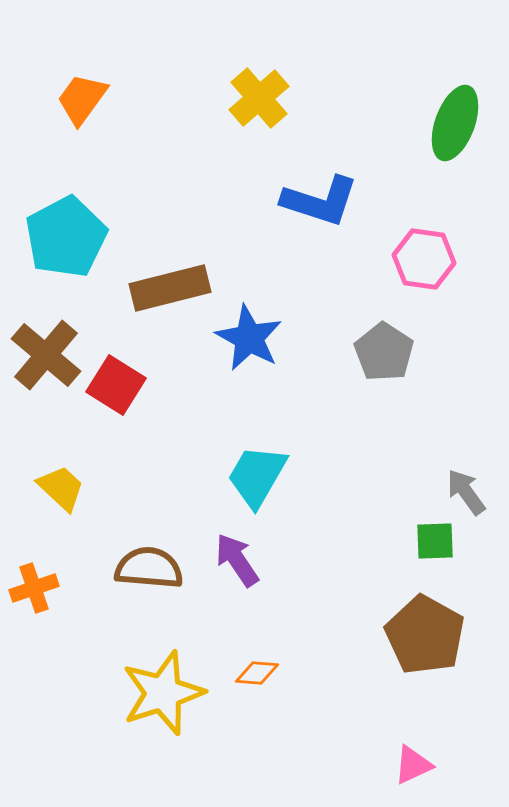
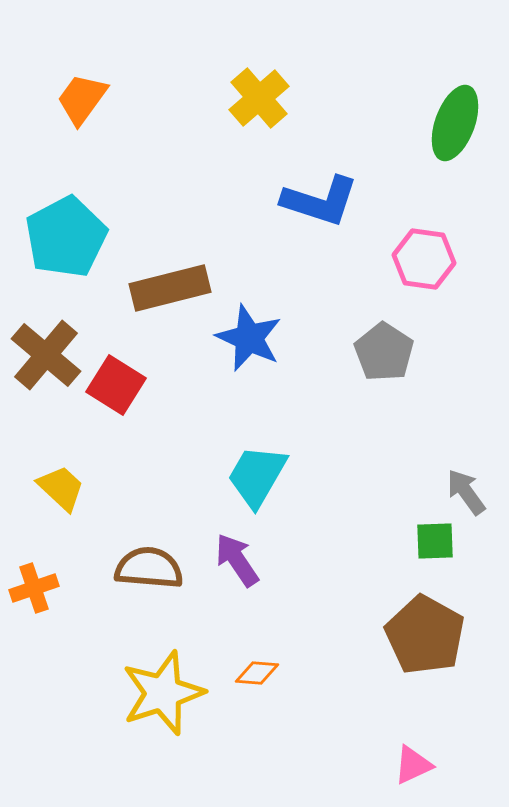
blue star: rotated 4 degrees counterclockwise
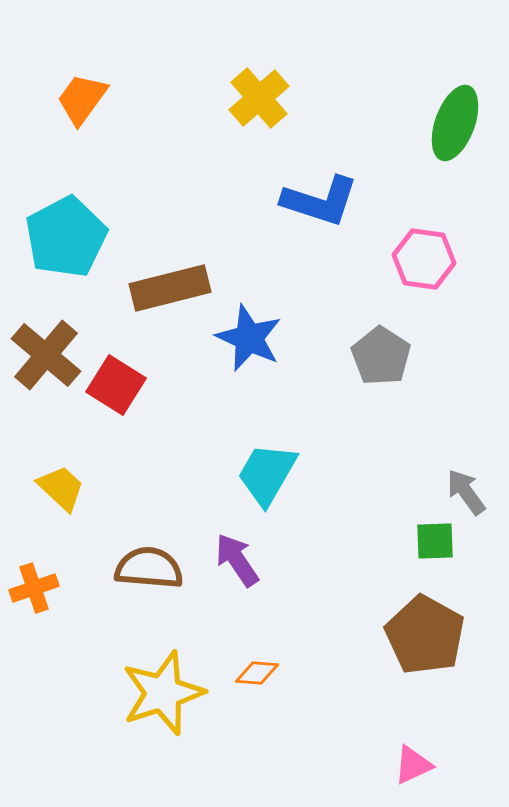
gray pentagon: moved 3 px left, 4 px down
cyan trapezoid: moved 10 px right, 2 px up
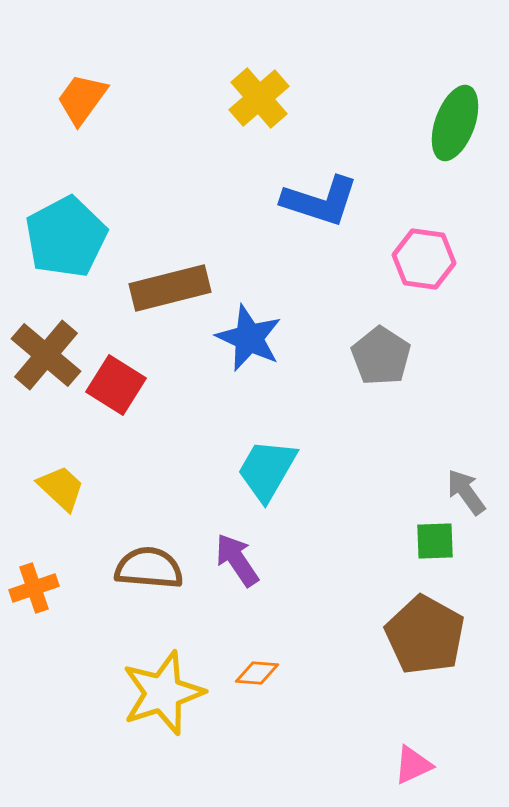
cyan trapezoid: moved 4 px up
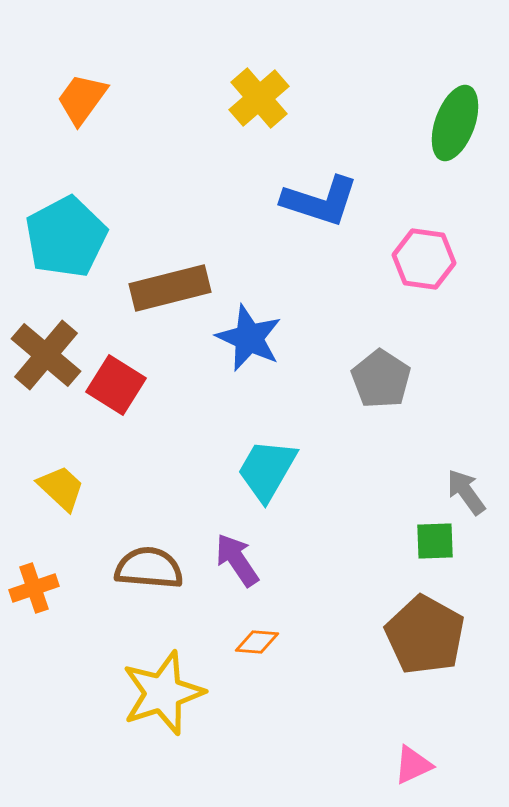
gray pentagon: moved 23 px down
orange diamond: moved 31 px up
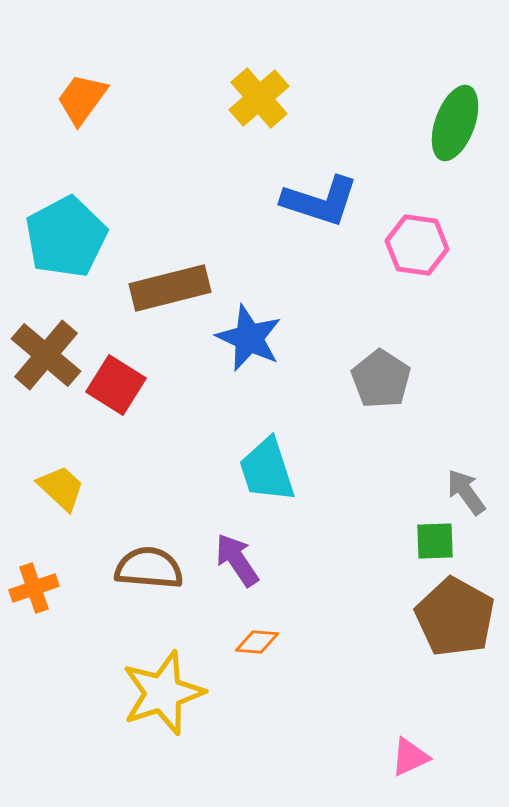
pink hexagon: moved 7 px left, 14 px up
cyan trapezoid: rotated 48 degrees counterclockwise
brown pentagon: moved 30 px right, 18 px up
pink triangle: moved 3 px left, 8 px up
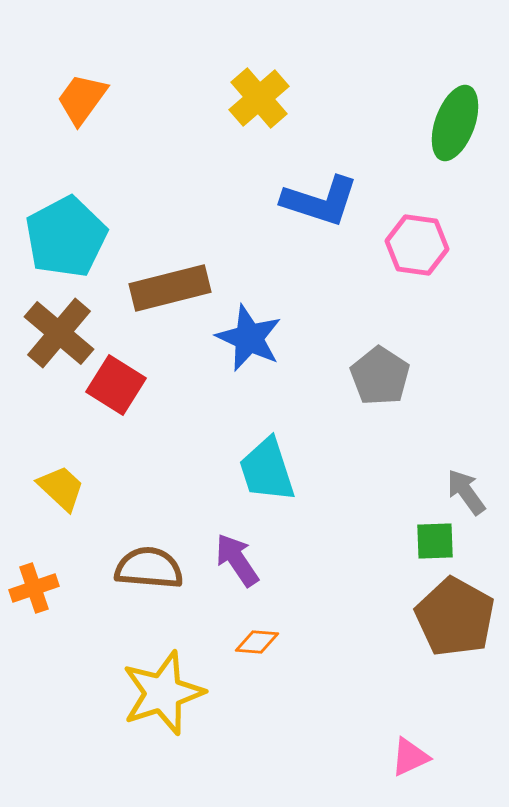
brown cross: moved 13 px right, 22 px up
gray pentagon: moved 1 px left, 3 px up
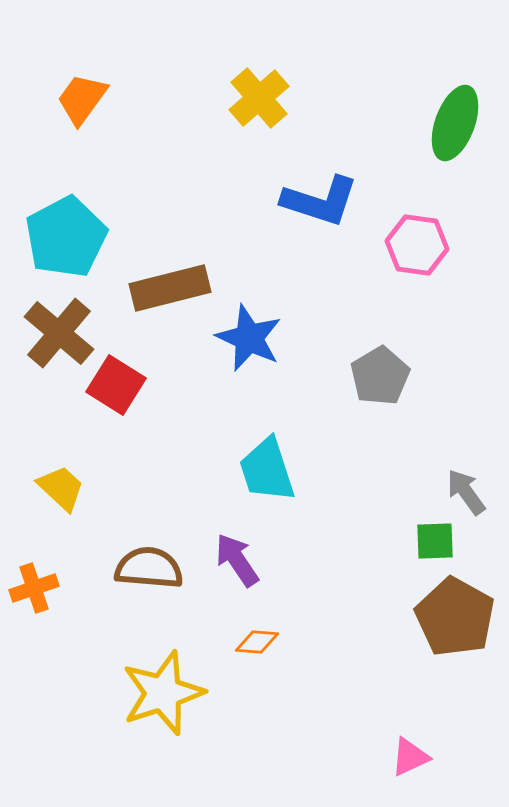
gray pentagon: rotated 8 degrees clockwise
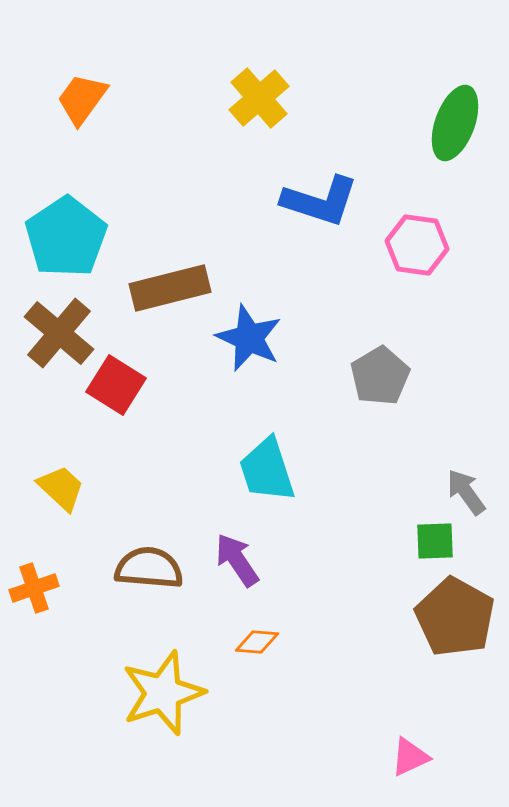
cyan pentagon: rotated 6 degrees counterclockwise
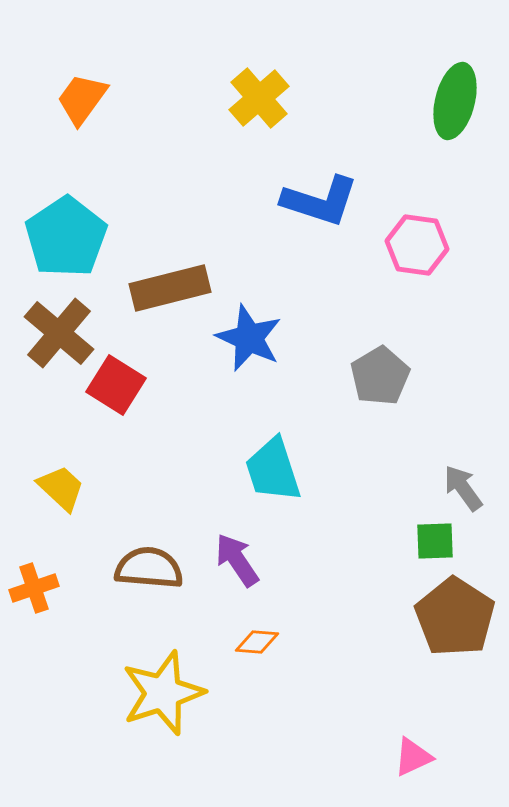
green ellipse: moved 22 px up; rotated 6 degrees counterclockwise
cyan trapezoid: moved 6 px right
gray arrow: moved 3 px left, 4 px up
brown pentagon: rotated 4 degrees clockwise
pink triangle: moved 3 px right
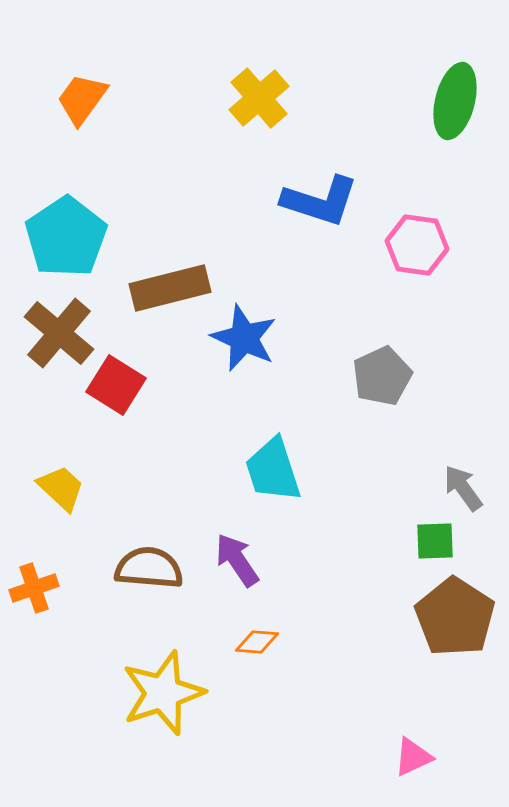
blue star: moved 5 px left
gray pentagon: moved 2 px right; rotated 6 degrees clockwise
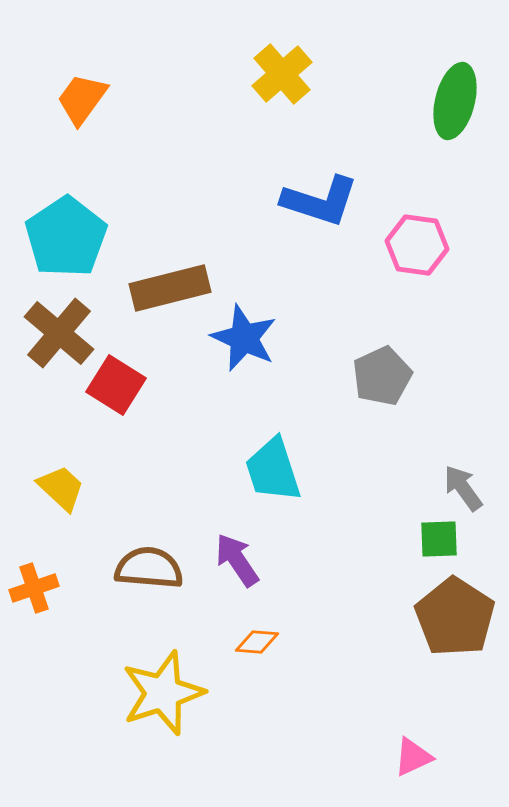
yellow cross: moved 23 px right, 24 px up
green square: moved 4 px right, 2 px up
